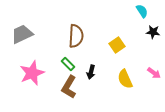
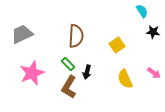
black arrow: moved 4 px left
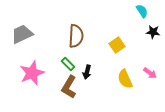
pink arrow: moved 4 px left
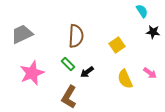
black arrow: rotated 40 degrees clockwise
brown L-shape: moved 10 px down
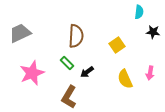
cyan semicircle: moved 3 px left, 1 px down; rotated 40 degrees clockwise
gray trapezoid: moved 2 px left, 1 px up
green rectangle: moved 1 px left, 1 px up
pink arrow: rotated 64 degrees clockwise
